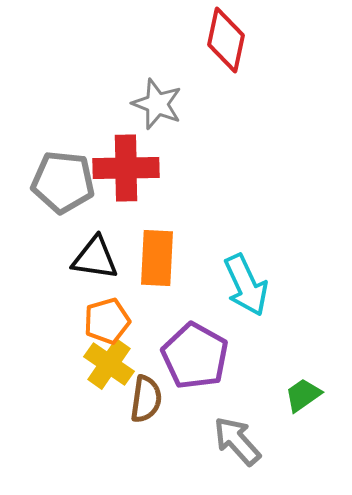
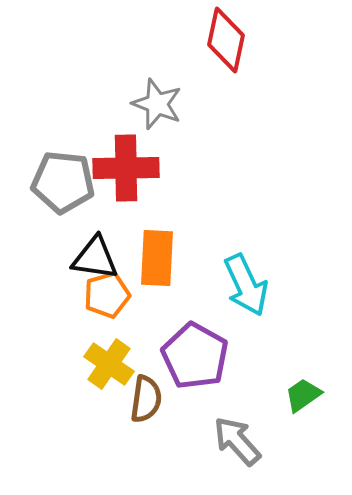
orange pentagon: moved 26 px up
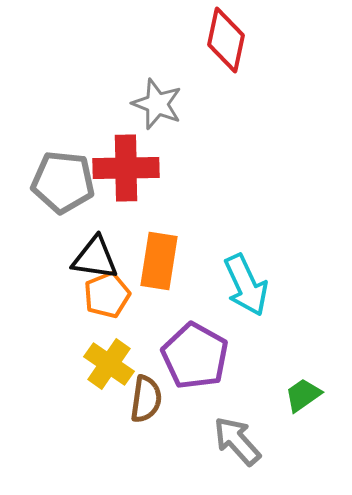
orange rectangle: moved 2 px right, 3 px down; rotated 6 degrees clockwise
orange pentagon: rotated 6 degrees counterclockwise
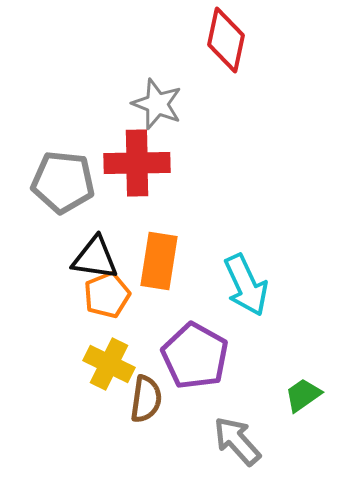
red cross: moved 11 px right, 5 px up
yellow cross: rotated 9 degrees counterclockwise
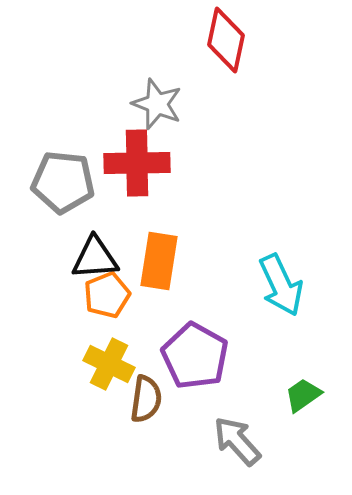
black triangle: rotated 12 degrees counterclockwise
cyan arrow: moved 35 px right
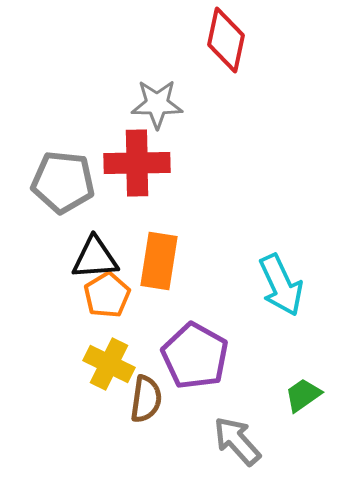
gray star: rotated 21 degrees counterclockwise
orange pentagon: rotated 9 degrees counterclockwise
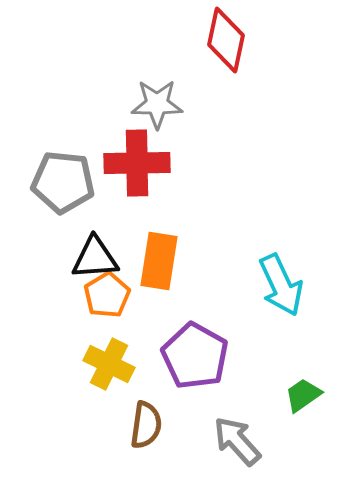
brown semicircle: moved 26 px down
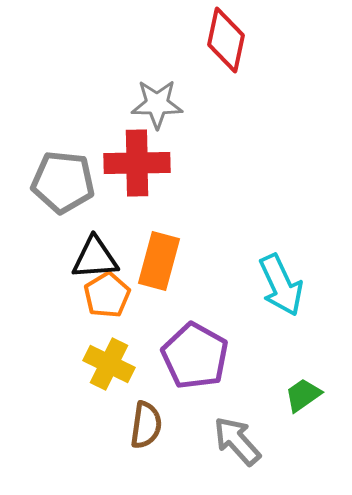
orange rectangle: rotated 6 degrees clockwise
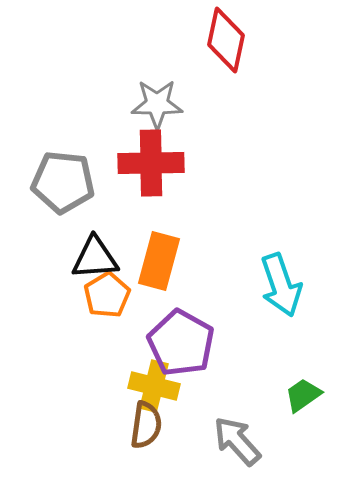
red cross: moved 14 px right
cyan arrow: rotated 6 degrees clockwise
purple pentagon: moved 14 px left, 13 px up
yellow cross: moved 45 px right, 22 px down; rotated 12 degrees counterclockwise
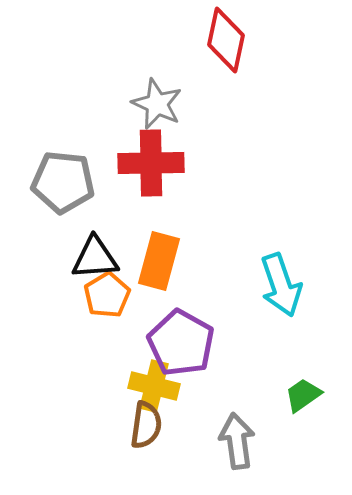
gray star: rotated 24 degrees clockwise
gray arrow: rotated 34 degrees clockwise
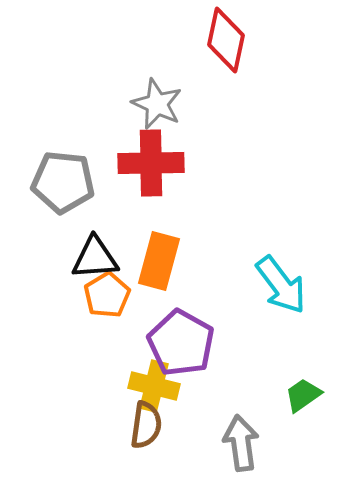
cyan arrow: rotated 18 degrees counterclockwise
gray arrow: moved 4 px right, 2 px down
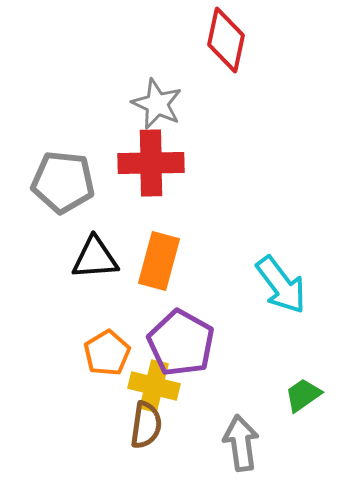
orange pentagon: moved 58 px down
